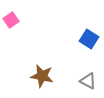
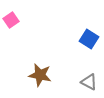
brown star: moved 2 px left, 1 px up
gray triangle: moved 1 px right, 1 px down
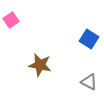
brown star: moved 10 px up
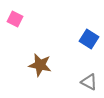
pink square: moved 4 px right, 1 px up; rotated 28 degrees counterclockwise
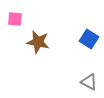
pink square: rotated 21 degrees counterclockwise
brown star: moved 2 px left, 23 px up
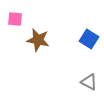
brown star: moved 2 px up
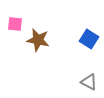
pink square: moved 5 px down
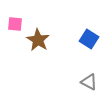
brown star: rotated 20 degrees clockwise
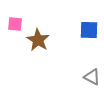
blue square: moved 9 px up; rotated 30 degrees counterclockwise
gray triangle: moved 3 px right, 5 px up
